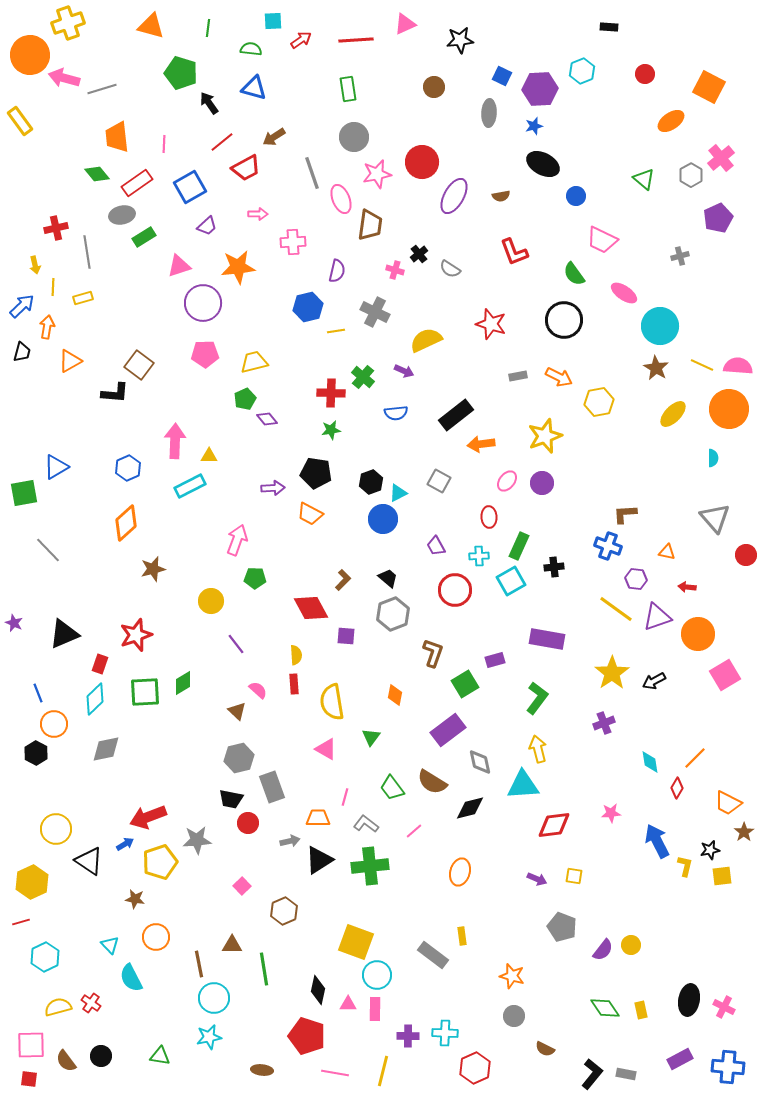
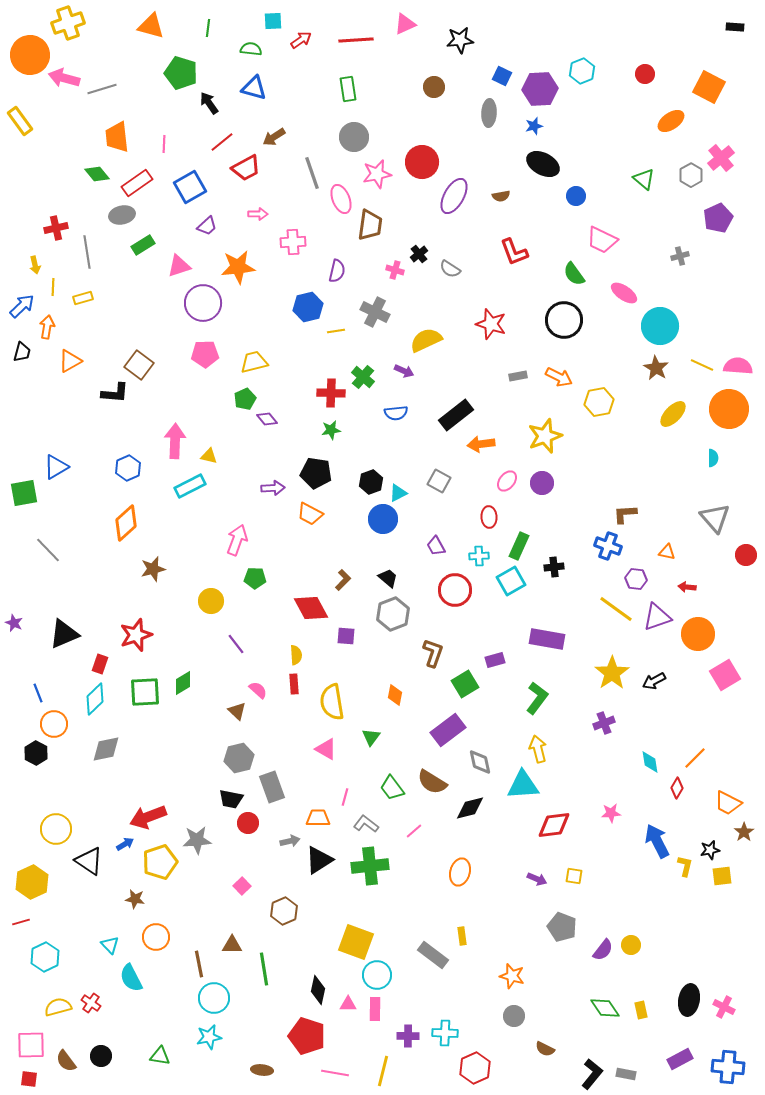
black rectangle at (609, 27): moved 126 px right
green rectangle at (144, 237): moved 1 px left, 8 px down
yellow triangle at (209, 456): rotated 12 degrees clockwise
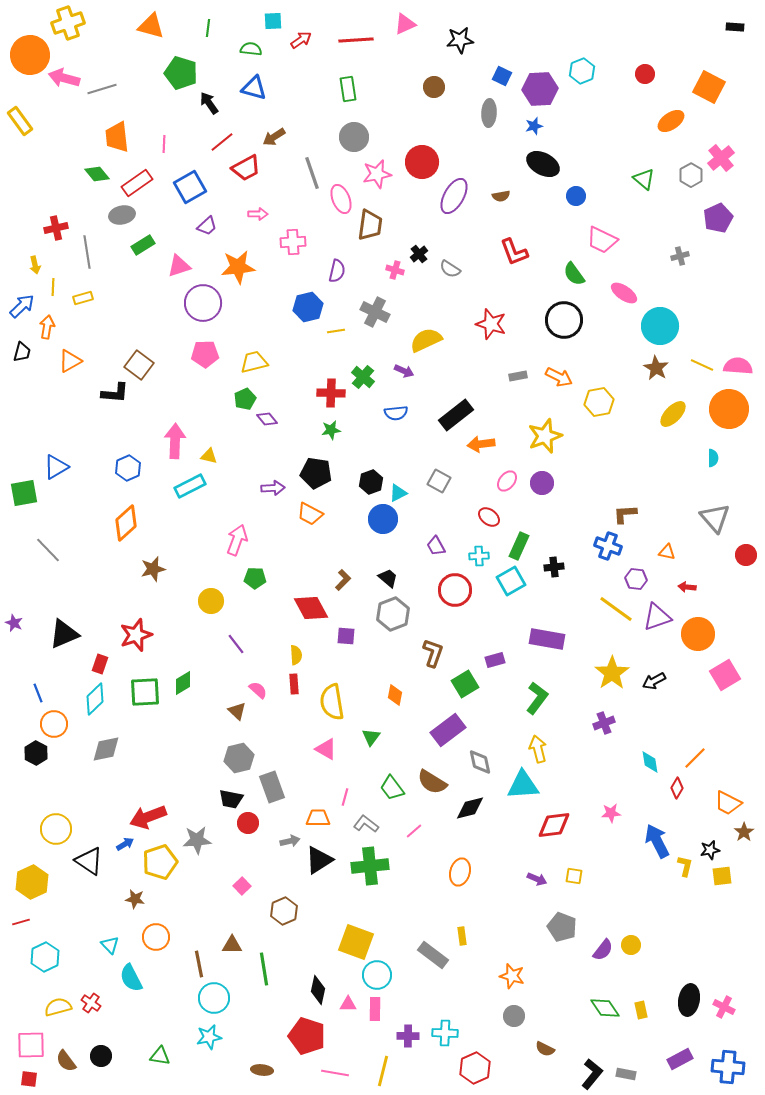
red ellipse at (489, 517): rotated 50 degrees counterclockwise
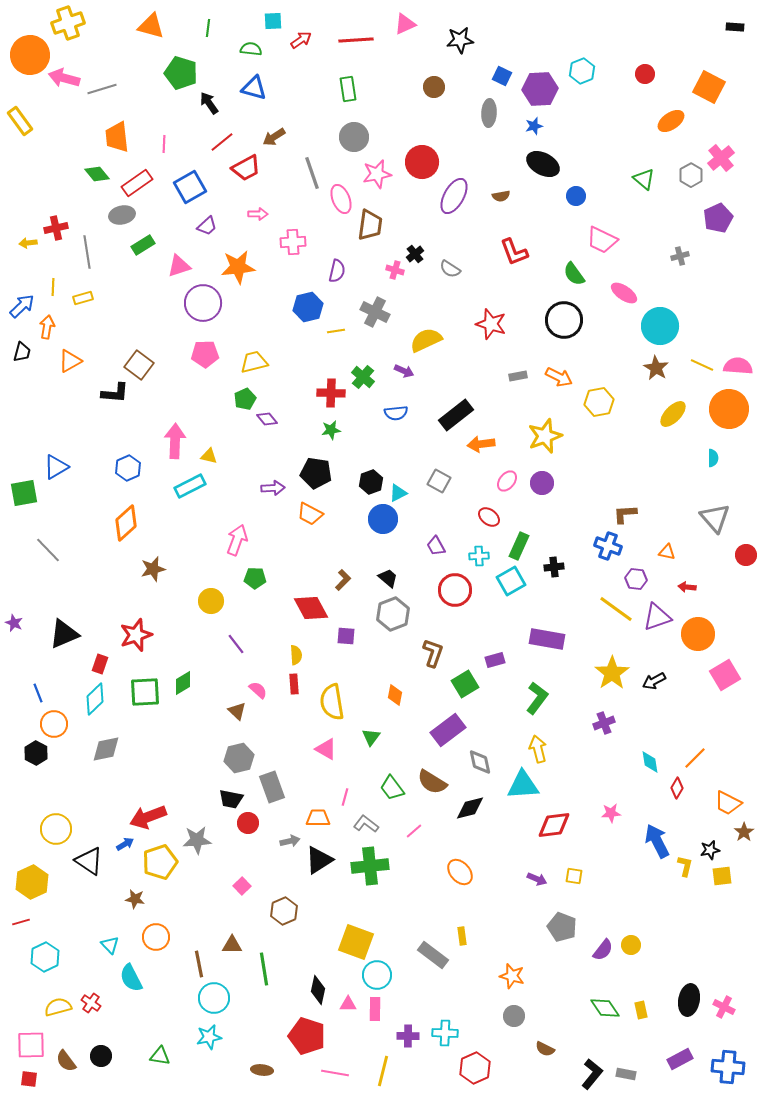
black cross at (419, 254): moved 4 px left
yellow arrow at (35, 265): moved 7 px left, 22 px up; rotated 96 degrees clockwise
orange ellipse at (460, 872): rotated 56 degrees counterclockwise
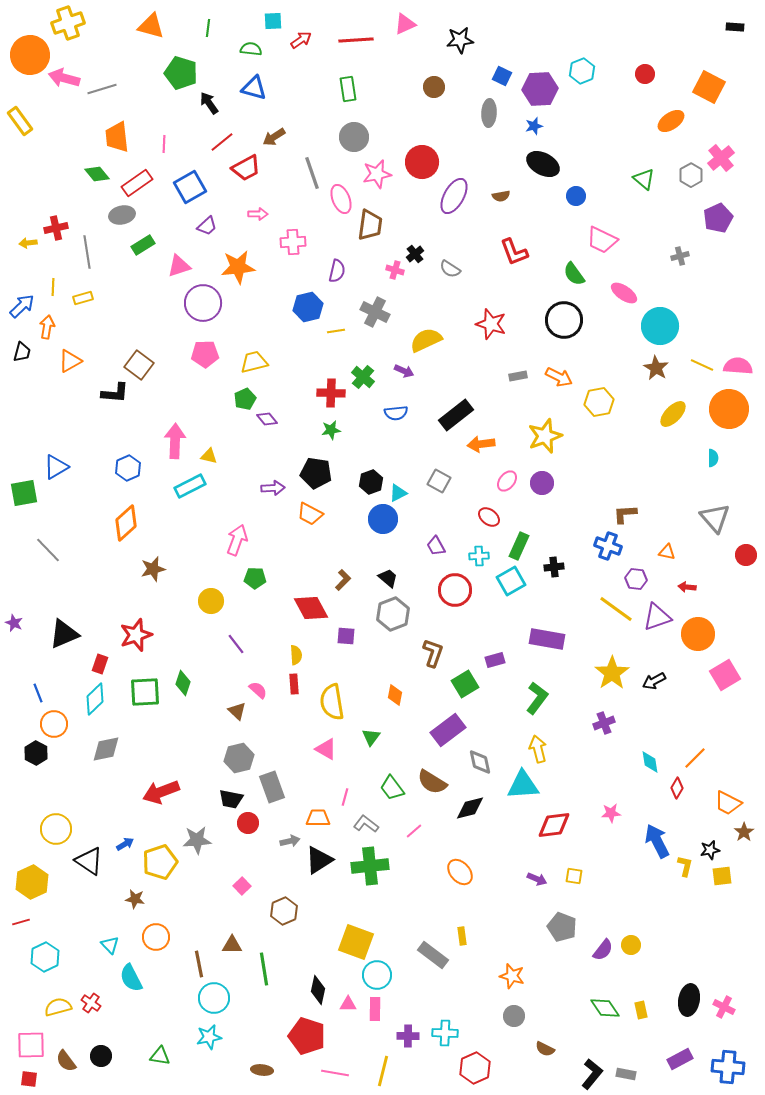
green diamond at (183, 683): rotated 40 degrees counterclockwise
red arrow at (148, 817): moved 13 px right, 25 px up
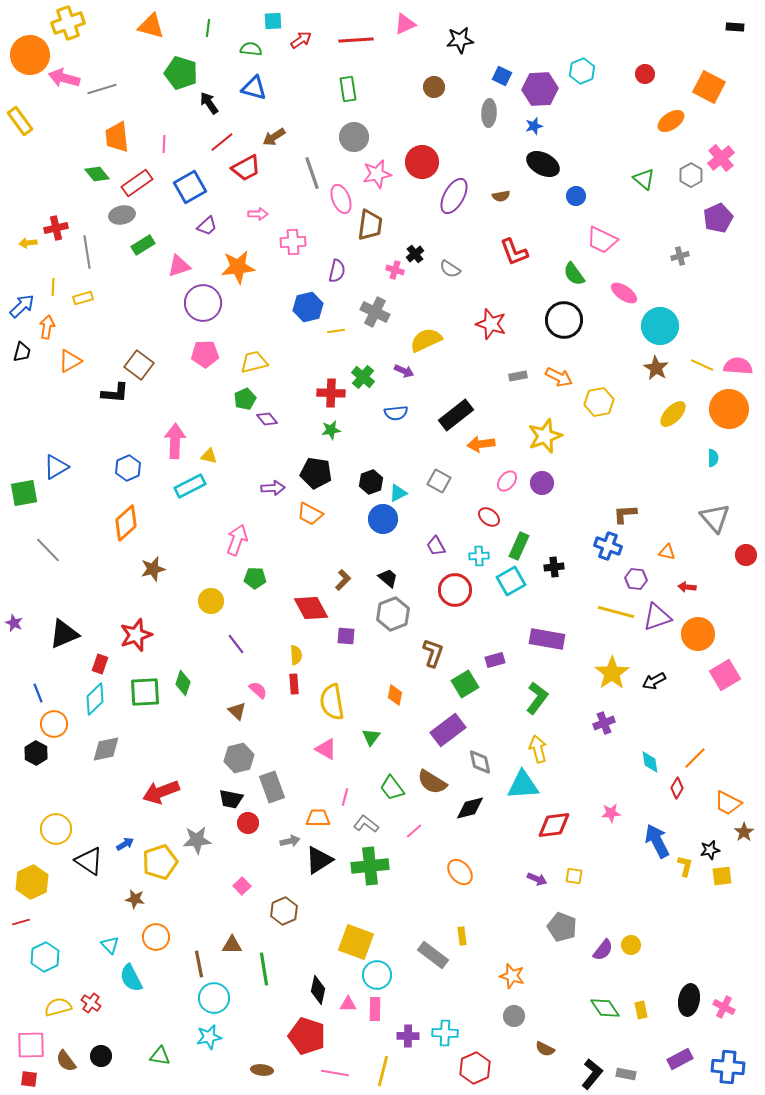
yellow line at (616, 609): moved 3 px down; rotated 21 degrees counterclockwise
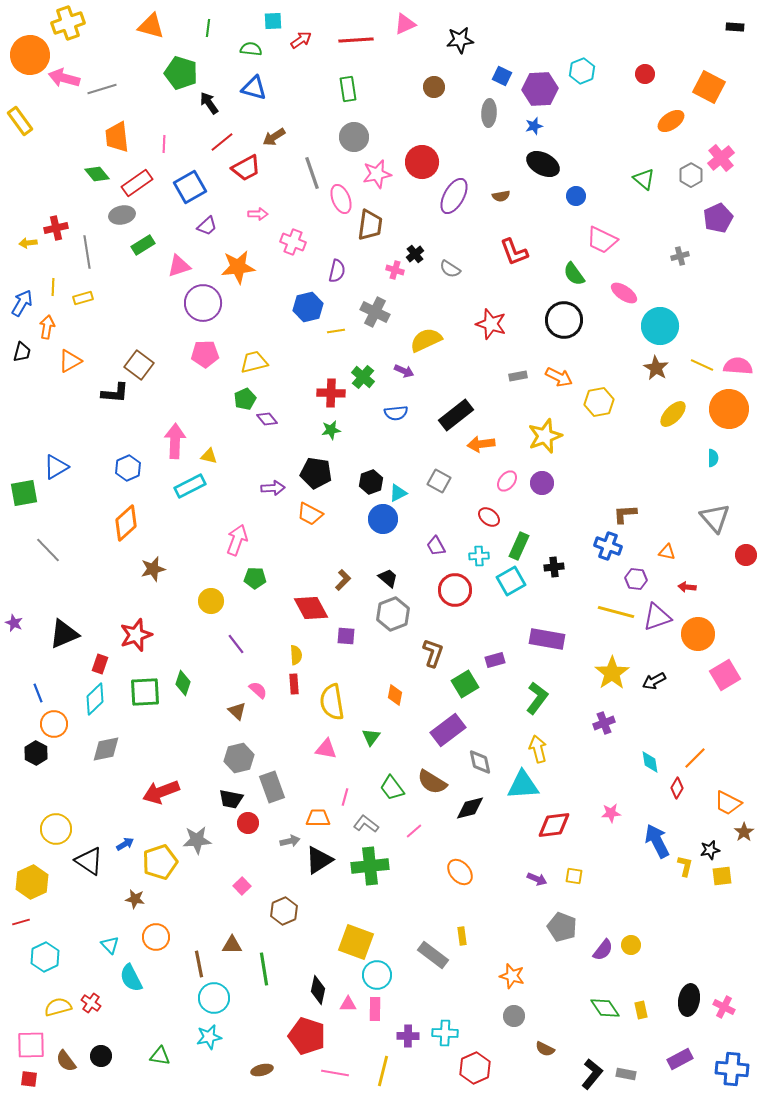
pink cross at (293, 242): rotated 25 degrees clockwise
blue arrow at (22, 306): moved 3 px up; rotated 16 degrees counterclockwise
pink triangle at (326, 749): rotated 20 degrees counterclockwise
blue cross at (728, 1067): moved 4 px right, 2 px down
brown ellipse at (262, 1070): rotated 20 degrees counterclockwise
